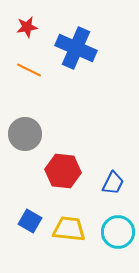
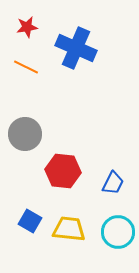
orange line: moved 3 px left, 3 px up
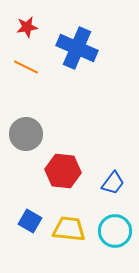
blue cross: moved 1 px right
gray circle: moved 1 px right
blue trapezoid: rotated 10 degrees clockwise
cyan circle: moved 3 px left, 1 px up
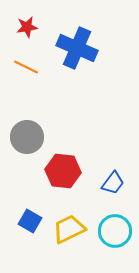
gray circle: moved 1 px right, 3 px down
yellow trapezoid: rotated 32 degrees counterclockwise
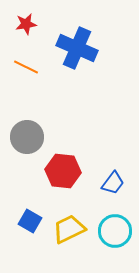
red star: moved 1 px left, 3 px up
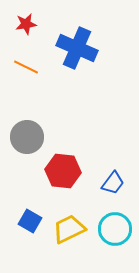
cyan circle: moved 2 px up
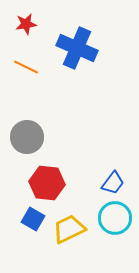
red hexagon: moved 16 px left, 12 px down
blue square: moved 3 px right, 2 px up
cyan circle: moved 11 px up
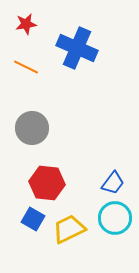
gray circle: moved 5 px right, 9 px up
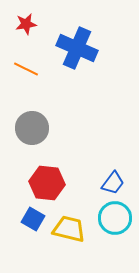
orange line: moved 2 px down
yellow trapezoid: rotated 40 degrees clockwise
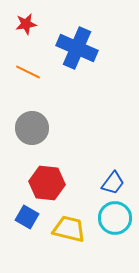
orange line: moved 2 px right, 3 px down
blue square: moved 6 px left, 2 px up
